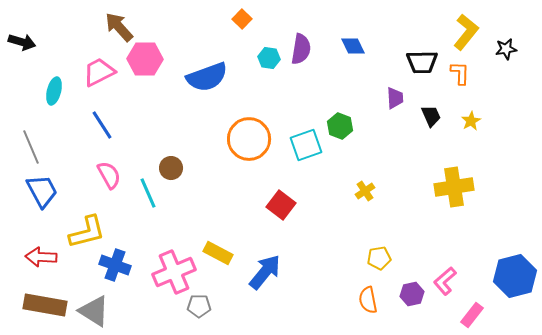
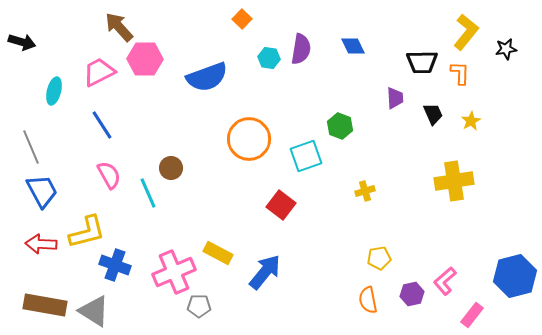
black trapezoid at (431, 116): moved 2 px right, 2 px up
cyan square at (306, 145): moved 11 px down
yellow cross at (454, 187): moved 6 px up
yellow cross at (365, 191): rotated 18 degrees clockwise
red arrow at (41, 257): moved 13 px up
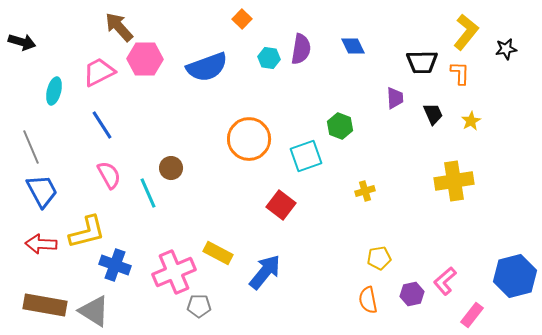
blue semicircle at (207, 77): moved 10 px up
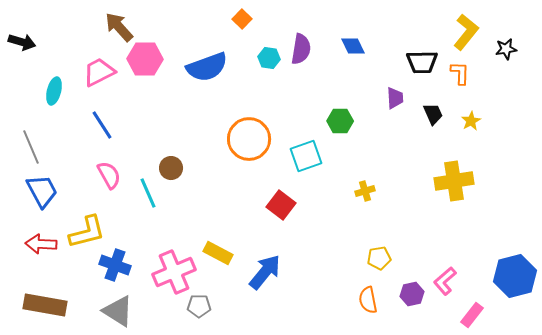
green hexagon at (340, 126): moved 5 px up; rotated 20 degrees counterclockwise
gray triangle at (94, 311): moved 24 px right
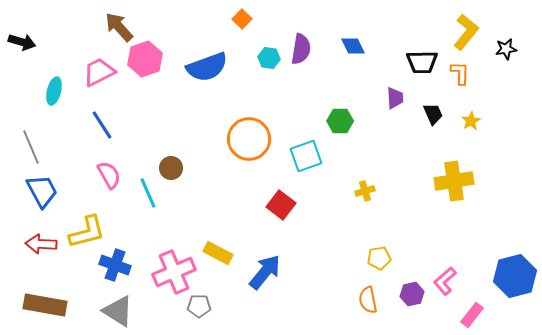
pink hexagon at (145, 59): rotated 20 degrees counterclockwise
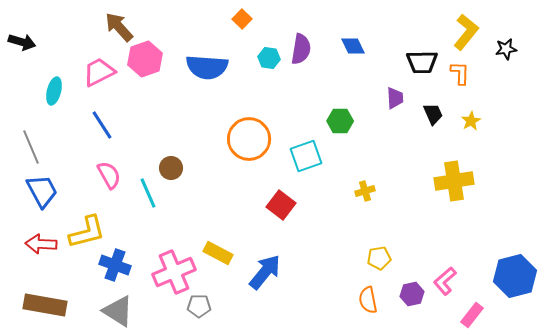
blue semicircle at (207, 67): rotated 24 degrees clockwise
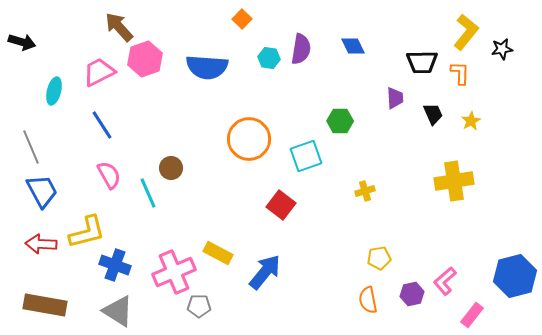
black star at (506, 49): moved 4 px left
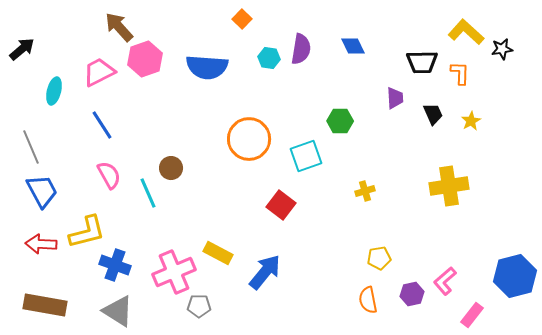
yellow L-shape at (466, 32): rotated 87 degrees counterclockwise
black arrow at (22, 42): moved 7 px down; rotated 56 degrees counterclockwise
yellow cross at (454, 181): moved 5 px left, 5 px down
